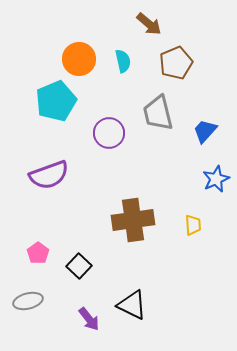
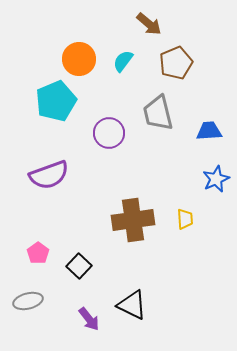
cyan semicircle: rotated 130 degrees counterclockwise
blue trapezoid: moved 4 px right; rotated 44 degrees clockwise
yellow trapezoid: moved 8 px left, 6 px up
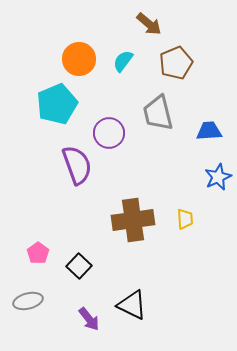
cyan pentagon: moved 1 px right, 3 px down
purple semicircle: moved 28 px right, 10 px up; rotated 90 degrees counterclockwise
blue star: moved 2 px right, 2 px up
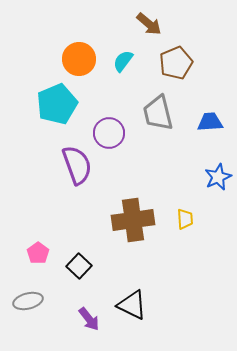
blue trapezoid: moved 1 px right, 9 px up
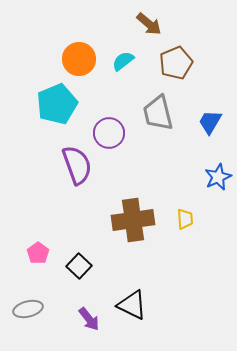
cyan semicircle: rotated 15 degrees clockwise
blue trapezoid: rotated 56 degrees counterclockwise
gray ellipse: moved 8 px down
